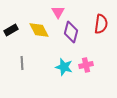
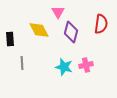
black rectangle: moved 1 px left, 9 px down; rotated 64 degrees counterclockwise
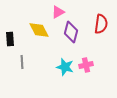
pink triangle: rotated 32 degrees clockwise
gray line: moved 1 px up
cyan star: moved 1 px right
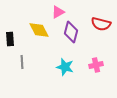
red semicircle: rotated 96 degrees clockwise
pink cross: moved 10 px right
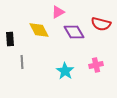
purple diamond: moved 3 px right; rotated 45 degrees counterclockwise
cyan star: moved 4 px down; rotated 18 degrees clockwise
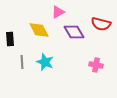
pink cross: rotated 24 degrees clockwise
cyan star: moved 20 px left, 9 px up; rotated 12 degrees counterclockwise
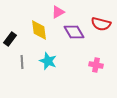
yellow diamond: rotated 20 degrees clockwise
black rectangle: rotated 40 degrees clockwise
cyan star: moved 3 px right, 1 px up
